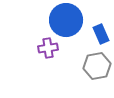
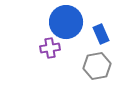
blue circle: moved 2 px down
purple cross: moved 2 px right
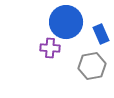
purple cross: rotated 12 degrees clockwise
gray hexagon: moved 5 px left
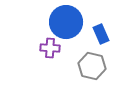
gray hexagon: rotated 24 degrees clockwise
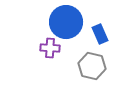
blue rectangle: moved 1 px left
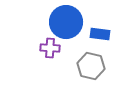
blue rectangle: rotated 60 degrees counterclockwise
gray hexagon: moved 1 px left
